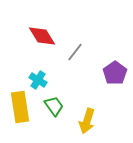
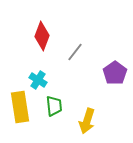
red diamond: rotated 52 degrees clockwise
green trapezoid: rotated 30 degrees clockwise
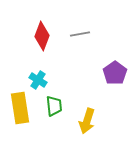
gray line: moved 5 px right, 18 px up; rotated 42 degrees clockwise
yellow rectangle: moved 1 px down
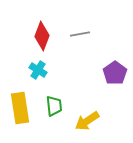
cyan cross: moved 10 px up
yellow arrow: rotated 40 degrees clockwise
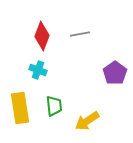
cyan cross: rotated 12 degrees counterclockwise
